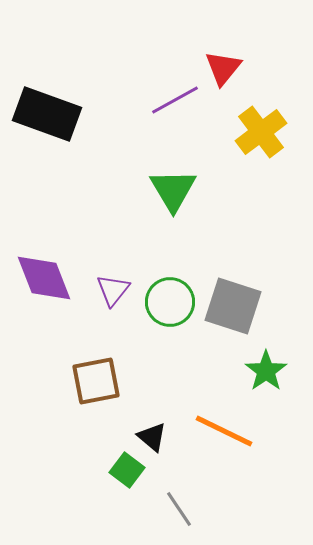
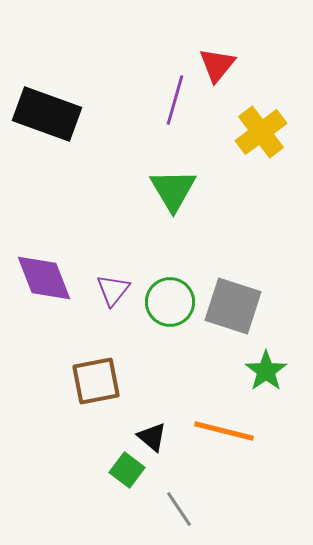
red triangle: moved 6 px left, 3 px up
purple line: rotated 45 degrees counterclockwise
orange line: rotated 12 degrees counterclockwise
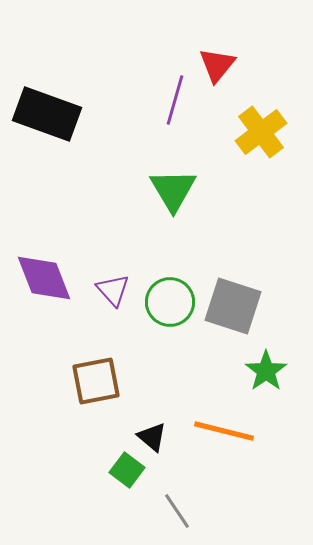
purple triangle: rotated 21 degrees counterclockwise
gray line: moved 2 px left, 2 px down
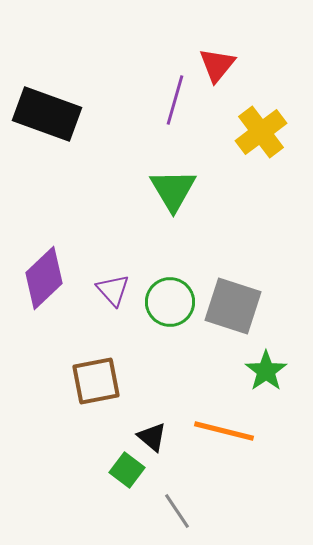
purple diamond: rotated 68 degrees clockwise
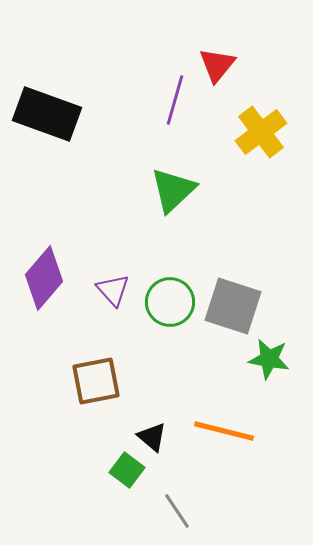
green triangle: rotated 18 degrees clockwise
purple diamond: rotated 6 degrees counterclockwise
green star: moved 3 px right, 12 px up; rotated 27 degrees counterclockwise
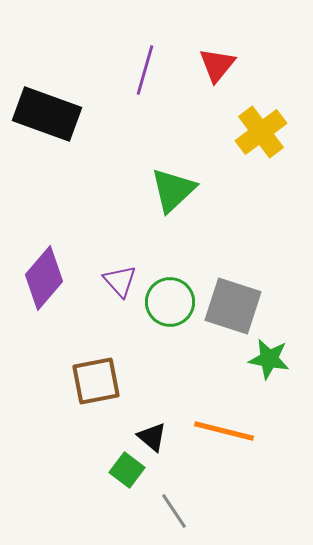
purple line: moved 30 px left, 30 px up
purple triangle: moved 7 px right, 9 px up
gray line: moved 3 px left
